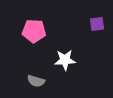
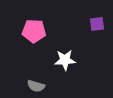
gray semicircle: moved 5 px down
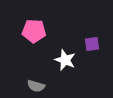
purple square: moved 5 px left, 20 px down
white star: rotated 25 degrees clockwise
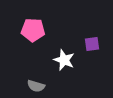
pink pentagon: moved 1 px left, 1 px up
white star: moved 1 px left
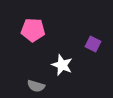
purple square: moved 1 px right; rotated 35 degrees clockwise
white star: moved 2 px left, 5 px down
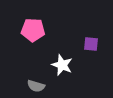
purple square: moved 2 px left; rotated 21 degrees counterclockwise
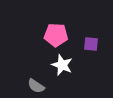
pink pentagon: moved 23 px right, 5 px down
gray semicircle: rotated 18 degrees clockwise
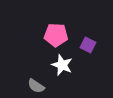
purple square: moved 3 px left, 1 px down; rotated 21 degrees clockwise
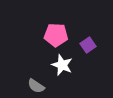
purple square: rotated 28 degrees clockwise
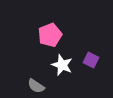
pink pentagon: moved 6 px left; rotated 25 degrees counterclockwise
purple square: moved 3 px right, 15 px down; rotated 28 degrees counterclockwise
